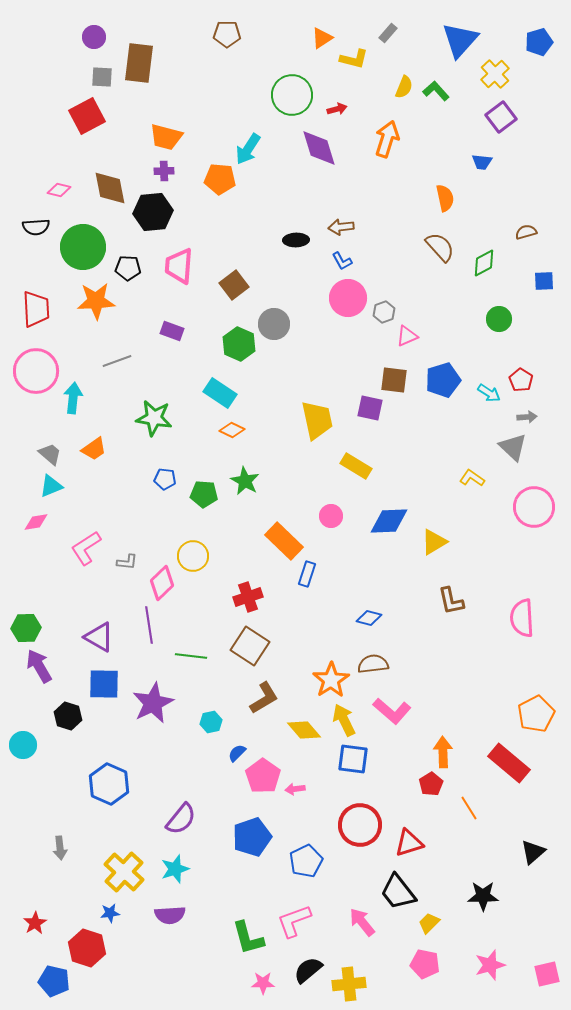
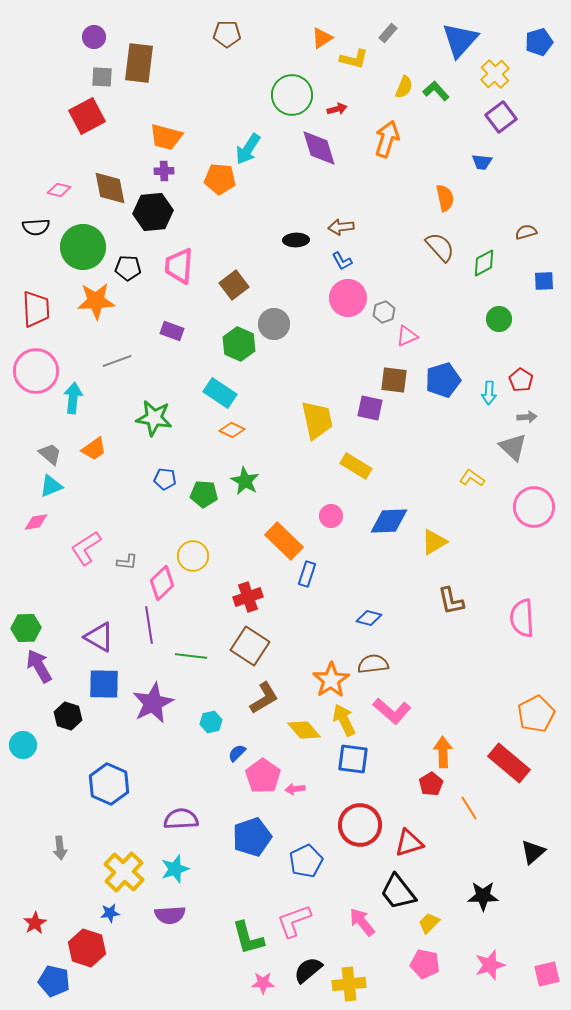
cyan arrow at (489, 393): rotated 60 degrees clockwise
purple semicircle at (181, 819): rotated 132 degrees counterclockwise
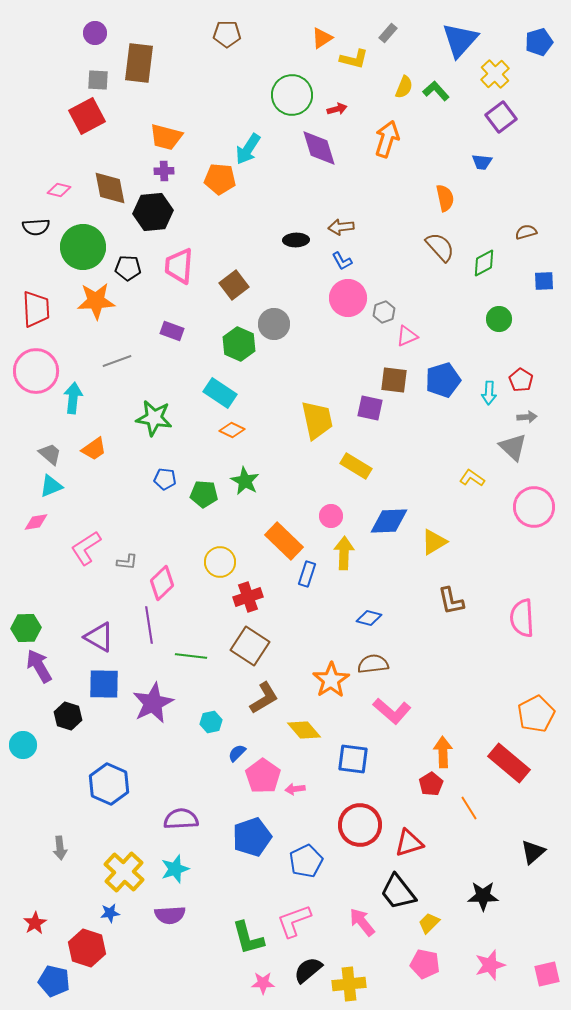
purple circle at (94, 37): moved 1 px right, 4 px up
gray square at (102, 77): moved 4 px left, 3 px down
yellow circle at (193, 556): moved 27 px right, 6 px down
yellow arrow at (344, 720): moved 167 px up; rotated 28 degrees clockwise
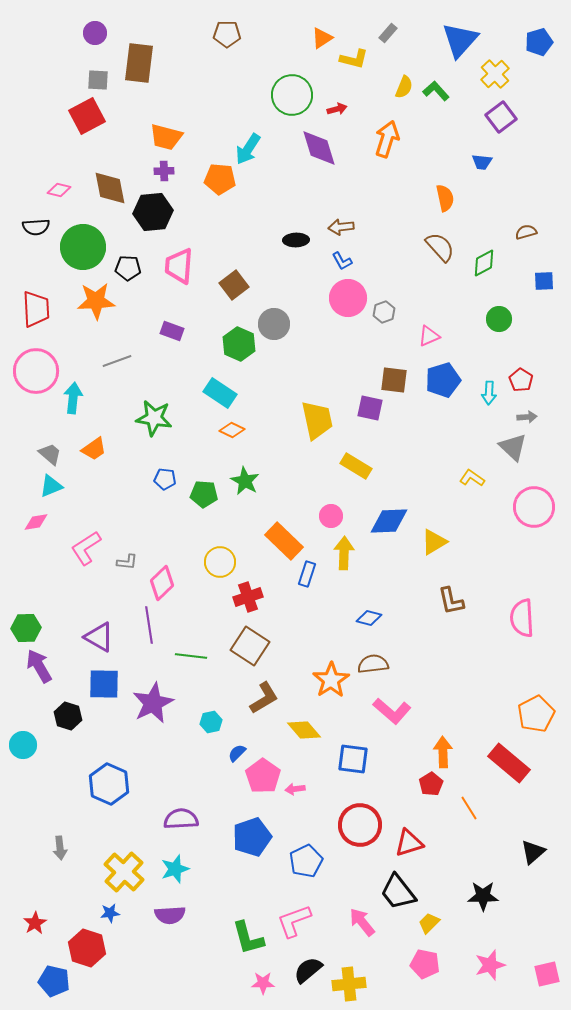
pink triangle at (407, 336): moved 22 px right
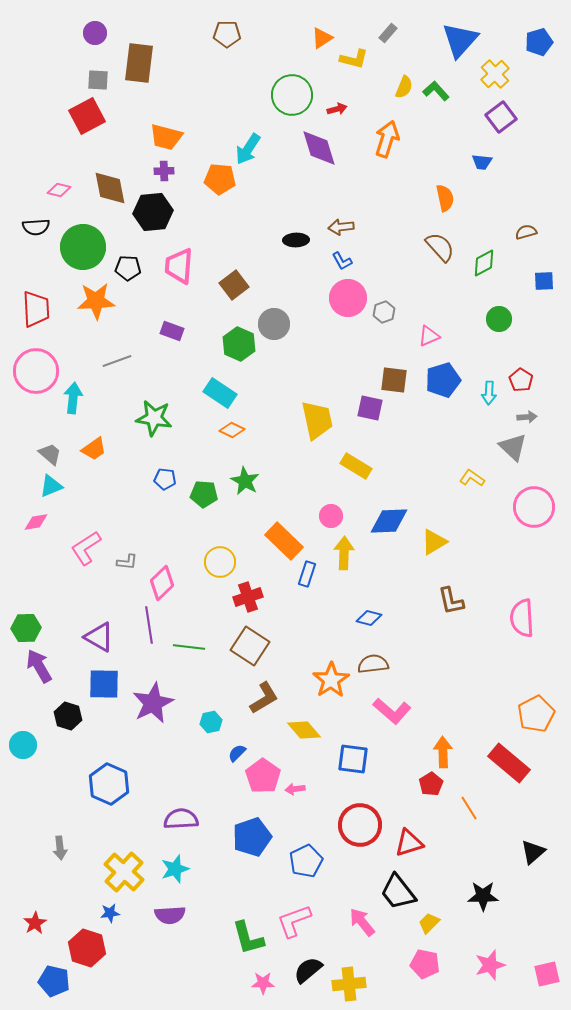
green line at (191, 656): moved 2 px left, 9 px up
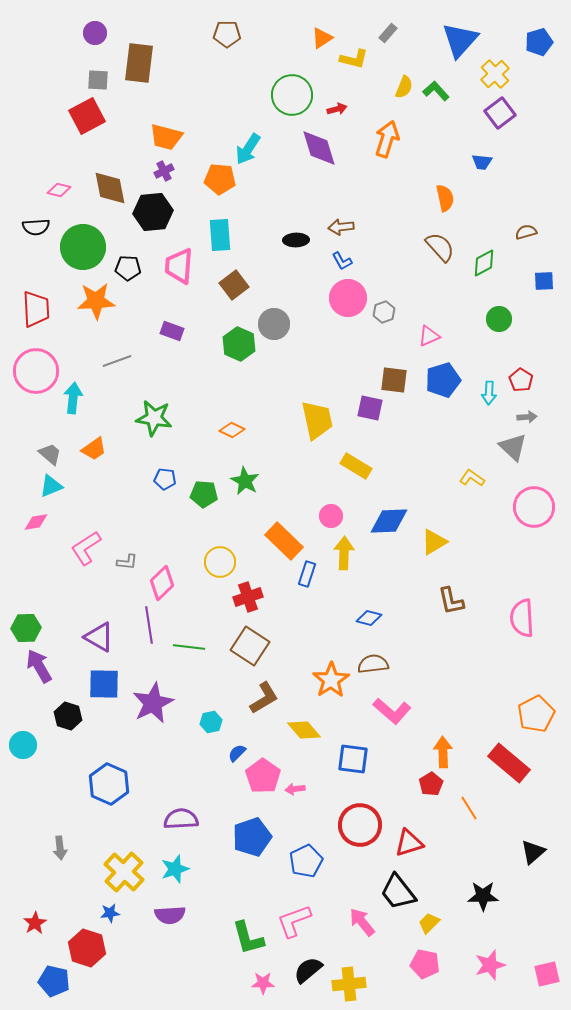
purple square at (501, 117): moved 1 px left, 4 px up
purple cross at (164, 171): rotated 24 degrees counterclockwise
cyan rectangle at (220, 393): moved 158 px up; rotated 52 degrees clockwise
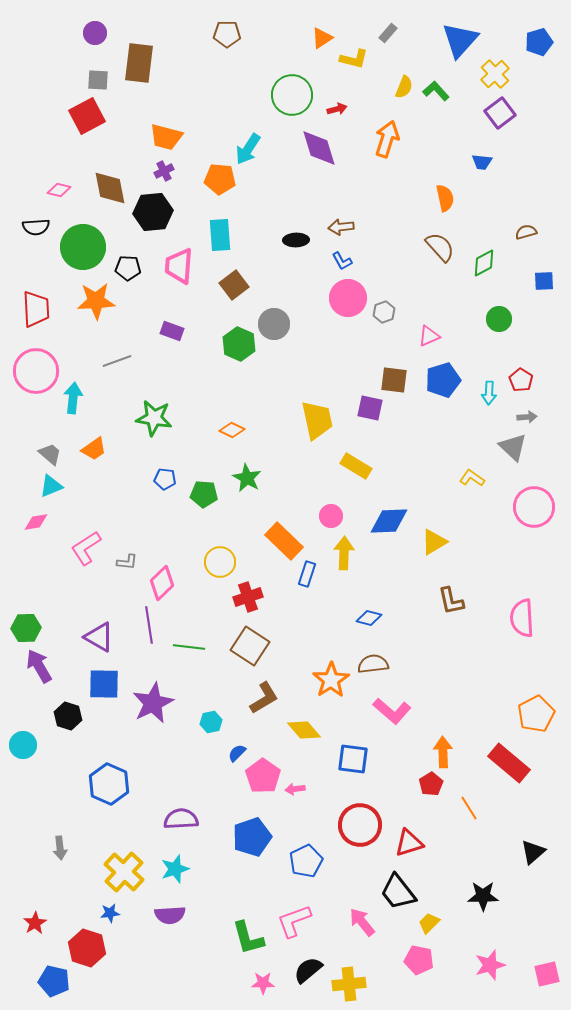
green star at (245, 481): moved 2 px right, 3 px up
pink pentagon at (425, 964): moved 6 px left, 4 px up
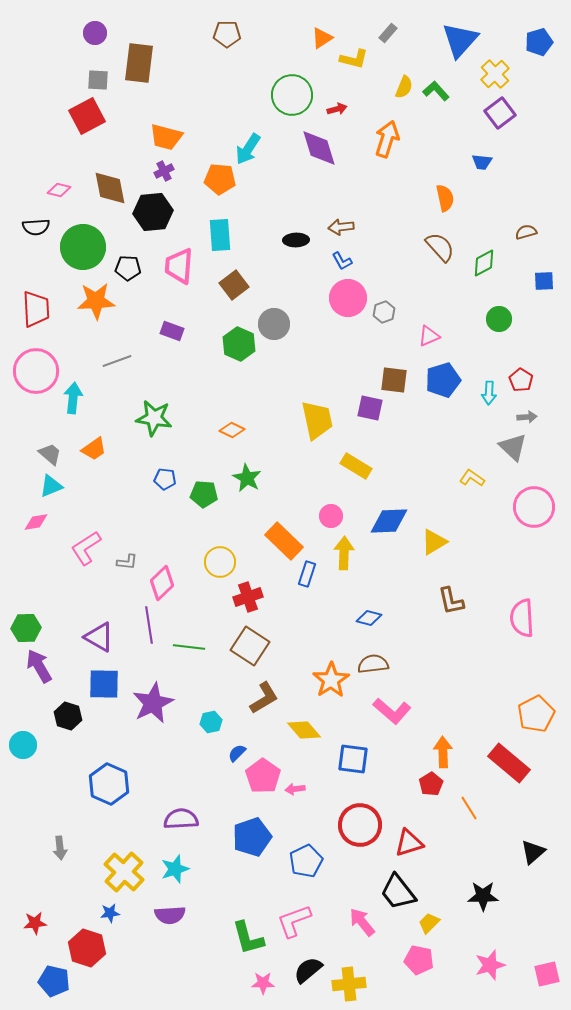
red star at (35, 923): rotated 25 degrees clockwise
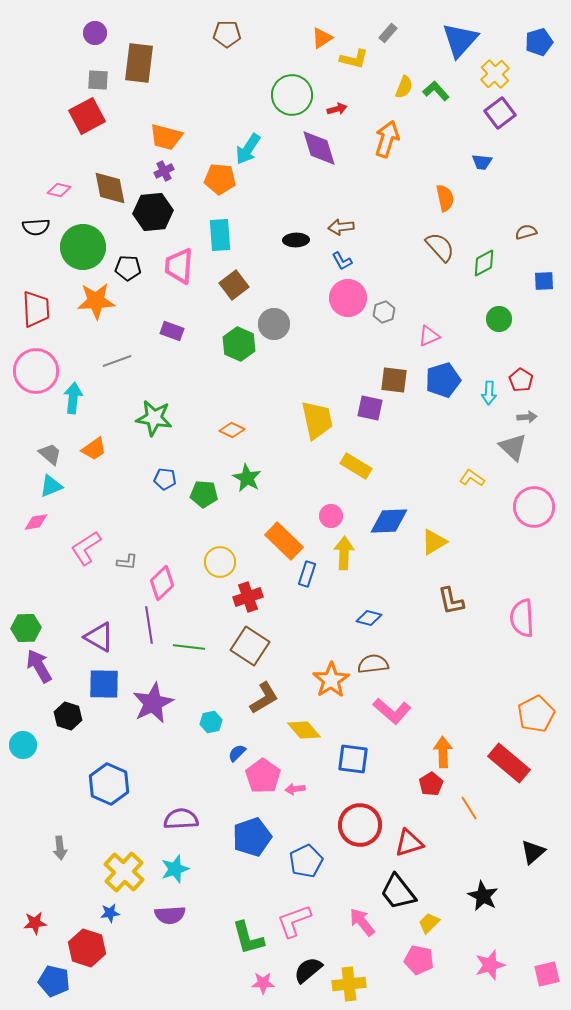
black star at (483, 896): rotated 28 degrees clockwise
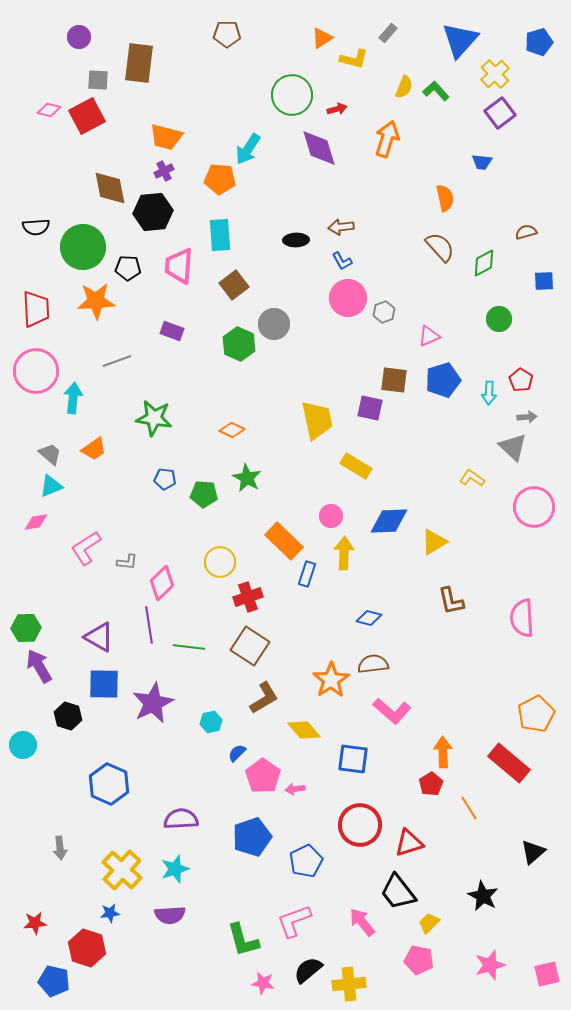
purple circle at (95, 33): moved 16 px left, 4 px down
pink diamond at (59, 190): moved 10 px left, 80 px up
yellow cross at (124, 872): moved 2 px left, 2 px up
green L-shape at (248, 938): moved 5 px left, 2 px down
pink star at (263, 983): rotated 10 degrees clockwise
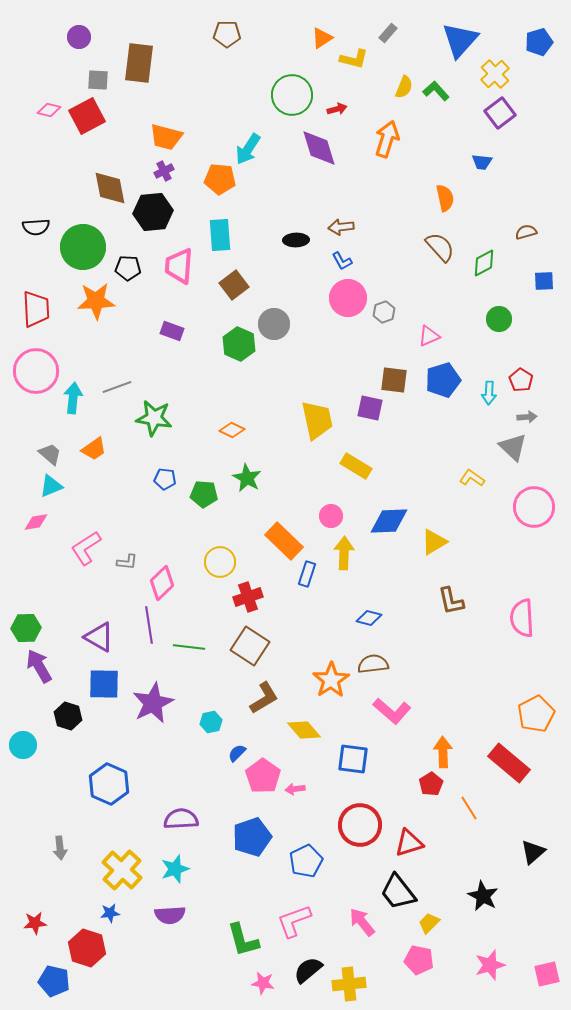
gray line at (117, 361): moved 26 px down
